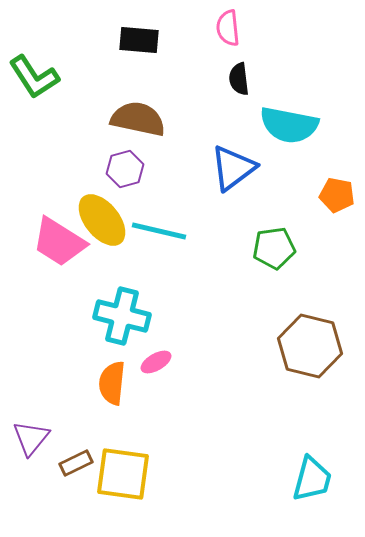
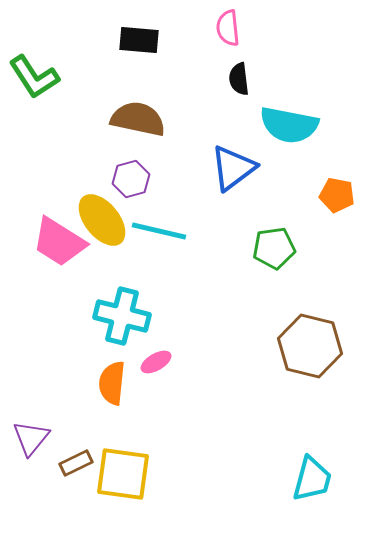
purple hexagon: moved 6 px right, 10 px down
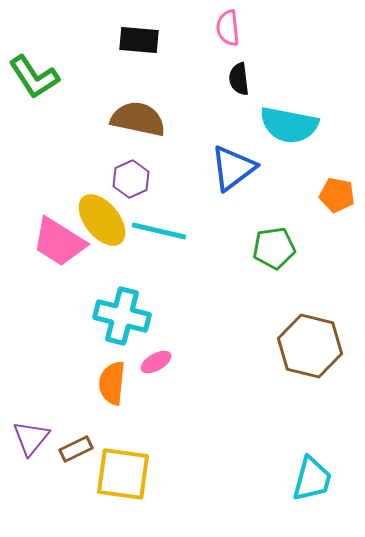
purple hexagon: rotated 9 degrees counterclockwise
brown rectangle: moved 14 px up
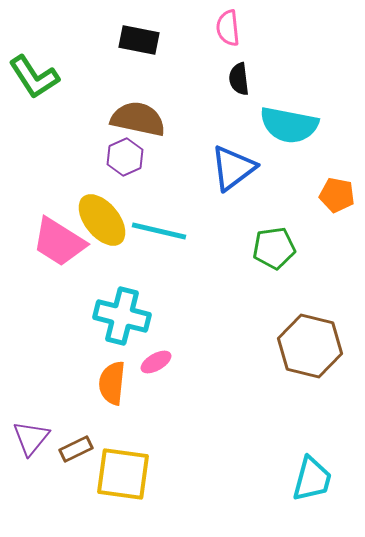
black rectangle: rotated 6 degrees clockwise
purple hexagon: moved 6 px left, 22 px up
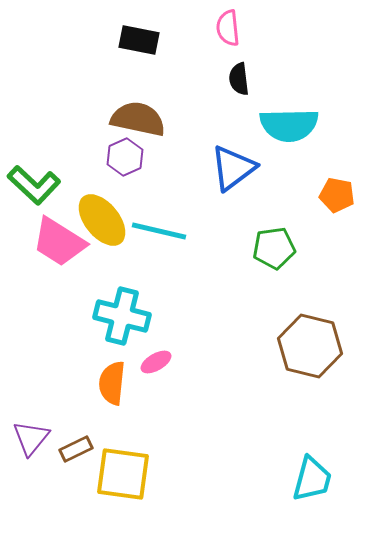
green L-shape: moved 108 px down; rotated 14 degrees counterclockwise
cyan semicircle: rotated 12 degrees counterclockwise
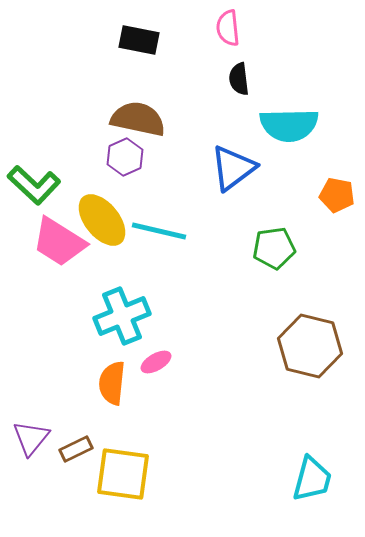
cyan cross: rotated 36 degrees counterclockwise
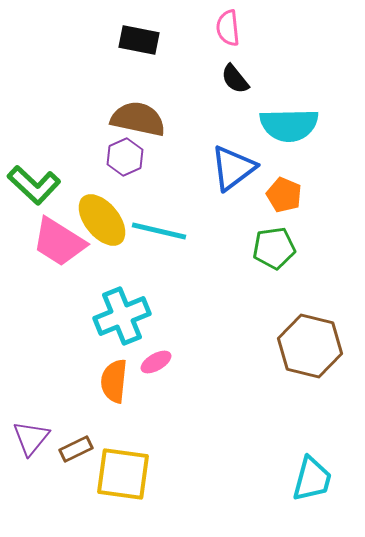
black semicircle: moved 4 px left; rotated 32 degrees counterclockwise
orange pentagon: moved 53 px left; rotated 12 degrees clockwise
orange semicircle: moved 2 px right, 2 px up
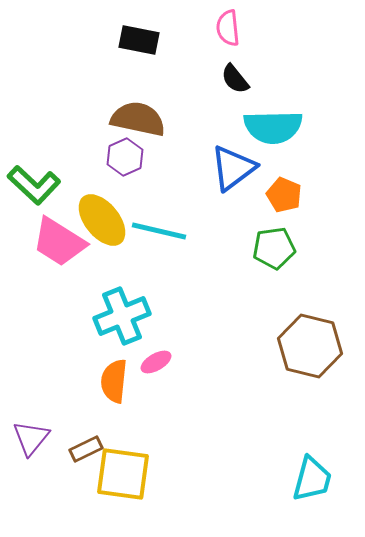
cyan semicircle: moved 16 px left, 2 px down
brown rectangle: moved 10 px right
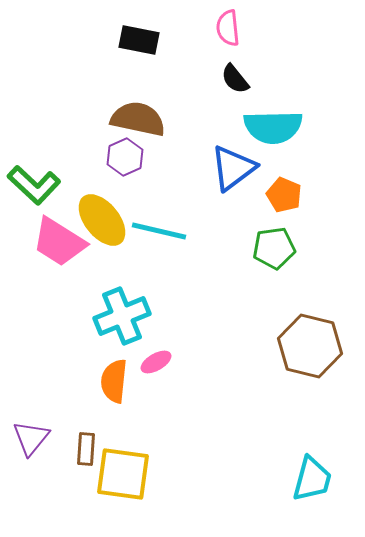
brown rectangle: rotated 60 degrees counterclockwise
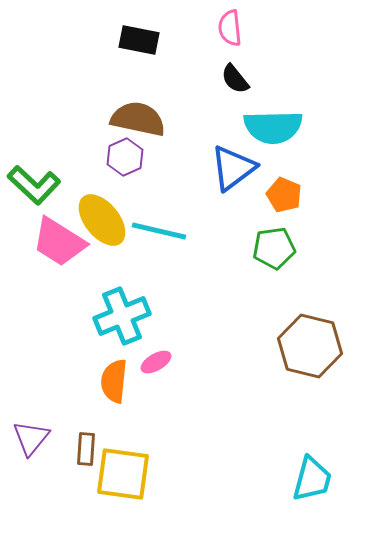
pink semicircle: moved 2 px right
